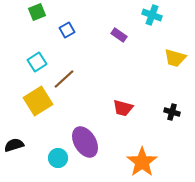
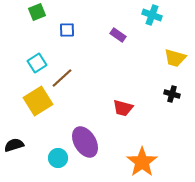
blue square: rotated 28 degrees clockwise
purple rectangle: moved 1 px left
cyan square: moved 1 px down
brown line: moved 2 px left, 1 px up
black cross: moved 18 px up
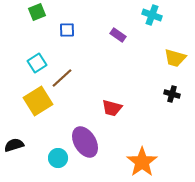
red trapezoid: moved 11 px left
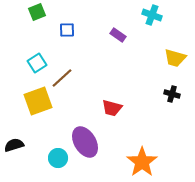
yellow square: rotated 12 degrees clockwise
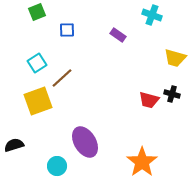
red trapezoid: moved 37 px right, 8 px up
cyan circle: moved 1 px left, 8 px down
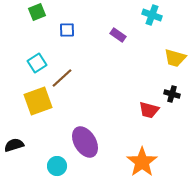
red trapezoid: moved 10 px down
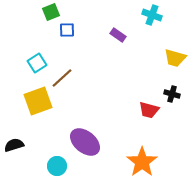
green square: moved 14 px right
purple ellipse: rotated 20 degrees counterclockwise
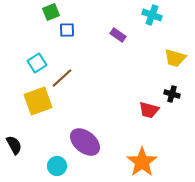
black semicircle: rotated 78 degrees clockwise
